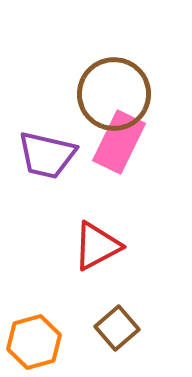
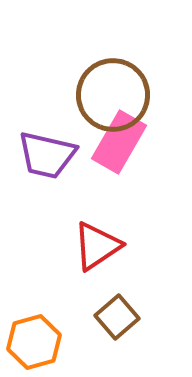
brown circle: moved 1 px left, 1 px down
pink rectangle: rotated 4 degrees clockwise
red triangle: rotated 6 degrees counterclockwise
brown square: moved 11 px up
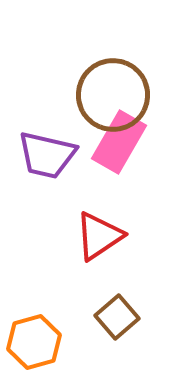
red triangle: moved 2 px right, 10 px up
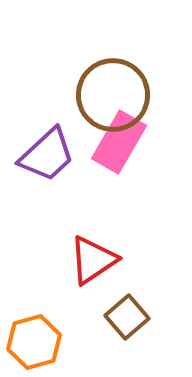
purple trapezoid: rotated 56 degrees counterclockwise
red triangle: moved 6 px left, 24 px down
brown square: moved 10 px right
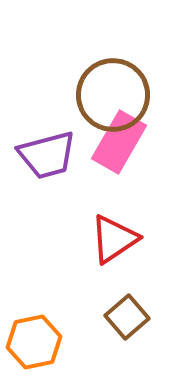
purple trapezoid: rotated 28 degrees clockwise
red triangle: moved 21 px right, 21 px up
orange hexagon: rotated 4 degrees clockwise
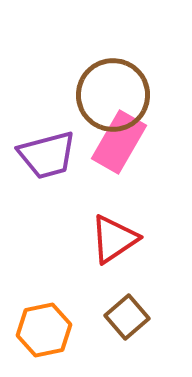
orange hexagon: moved 10 px right, 12 px up
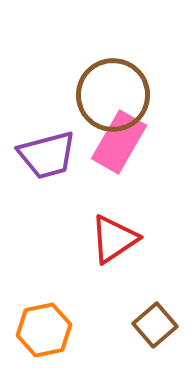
brown square: moved 28 px right, 8 px down
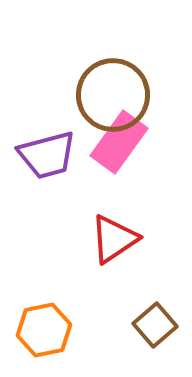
pink rectangle: rotated 6 degrees clockwise
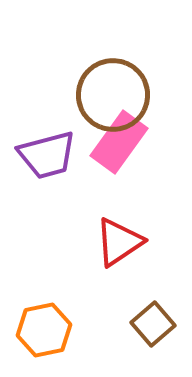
red triangle: moved 5 px right, 3 px down
brown square: moved 2 px left, 1 px up
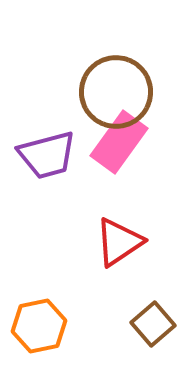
brown circle: moved 3 px right, 3 px up
orange hexagon: moved 5 px left, 4 px up
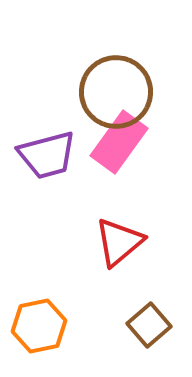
red triangle: rotated 6 degrees counterclockwise
brown square: moved 4 px left, 1 px down
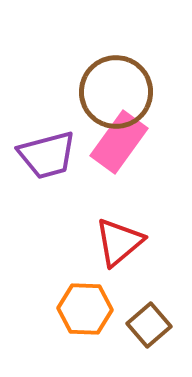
orange hexagon: moved 46 px right, 17 px up; rotated 14 degrees clockwise
